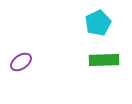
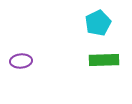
purple ellipse: moved 1 px up; rotated 30 degrees clockwise
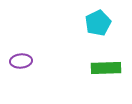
green rectangle: moved 2 px right, 8 px down
